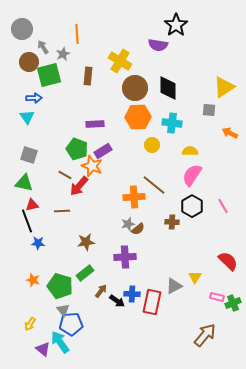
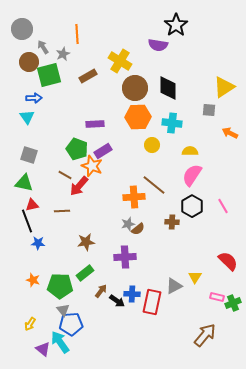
brown rectangle at (88, 76): rotated 54 degrees clockwise
green pentagon at (60, 286): rotated 15 degrees counterclockwise
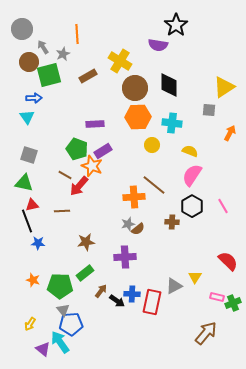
black diamond at (168, 88): moved 1 px right, 3 px up
orange arrow at (230, 133): rotated 91 degrees clockwise
yellow semicircle at (190, 151): rotated 21 degrees clockwise
brown arrow at (205, 335): moved 1 px right, 2 px up
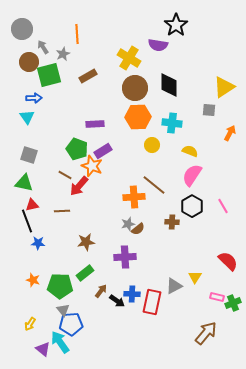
yellow cross at (120, 61): moved 9 px right, 3 px up
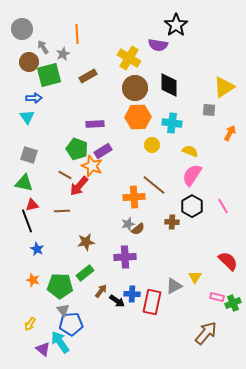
blue star at (38, 243): moved 1 px left, 6 px down; rotated 24 degrees clockwise
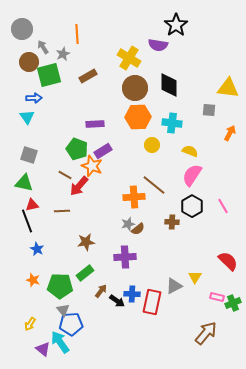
yellow triangle at (224, 87): moved 4 px right, 1 px down; rotated 40 degrees clockwise
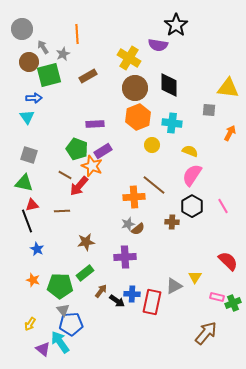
orange hexagon at (138, 117): rotated 20 degrees counterclockwise
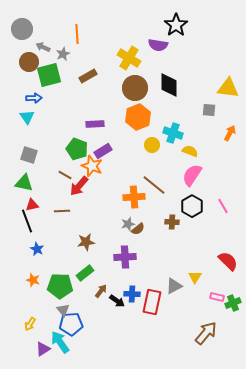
gray arrow at (43, 47): rotated 32 degrees counterclockwise
cyan cross at (172, 123): moved 1 px right, 10 px down; rotated 12 degrees clockwise
purple triangle at (43, 349): rotated 49 degrees clockwise
